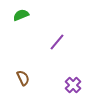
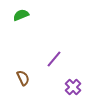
purple line: moved 3 px left, 17 px down
purple cross: moved 2 px down
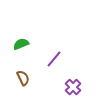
green semicircle: moved 29 px down
